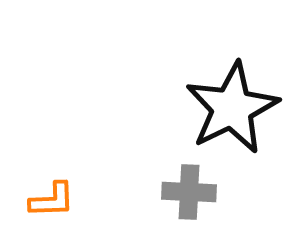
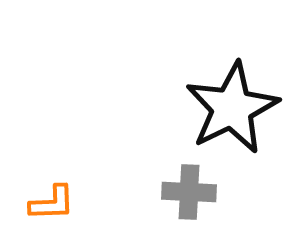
orange L-shape: moved 3 px down
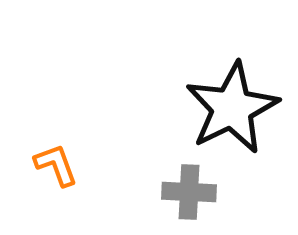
orange L-shape: moved 4 px right, 38 px up; rotated 108 degrees counterclockwise
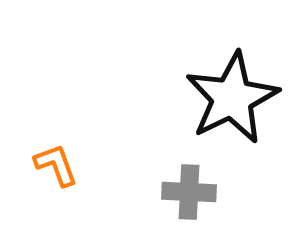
black star: moved 10 px up
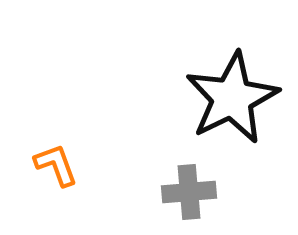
gray cross: rotated 8 degrees counterclockwise
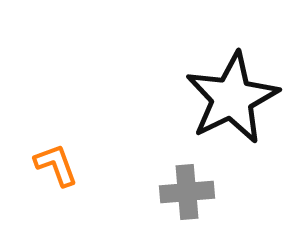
gray cross: moved 2 px left
